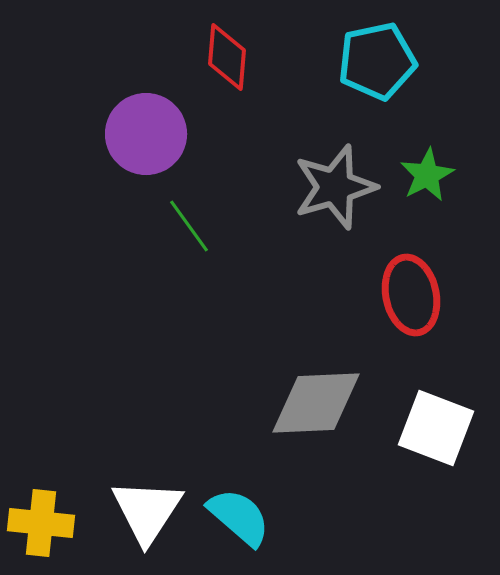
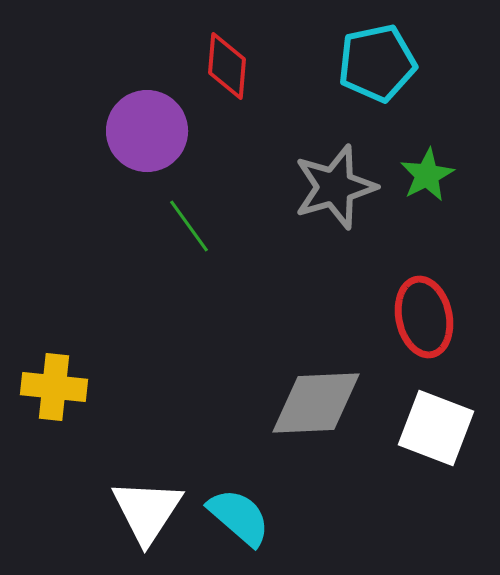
red diamond: moved 9 px down
cyan pentagon: moved 2 px down
purple circle: moved 1 px right, 3 px up
red ellipse: moved 13 px right, 22 px down
yellow cross: moved 13 px right, 136 px up
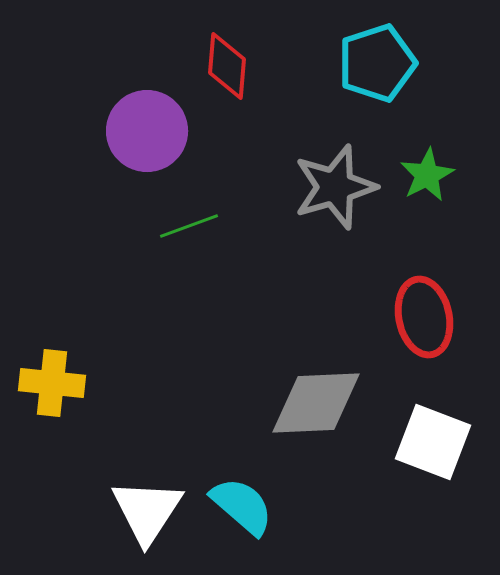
cyan pentagon: rotated 6 degrees counterclockwise
green line: rotated 74 degrees counterclockwise
yellow cross: moved 2 px left, 4 px up
white square: moved 3 px left, 14 px down
cyan semicircle: moved 3 px right, 11 px up
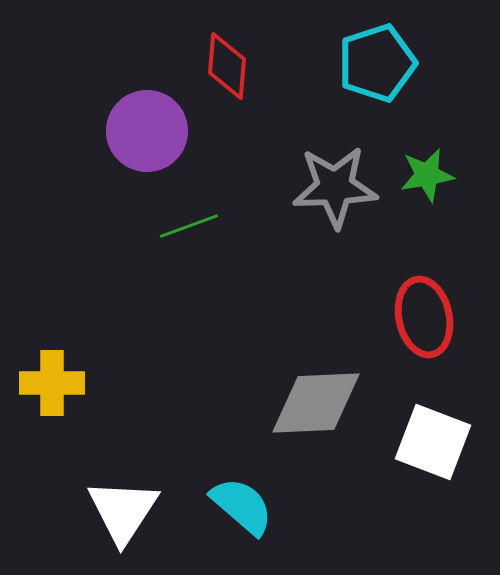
green star: rotated 18 degrees clockwise
gray star: rotated 14 degrees clockwise
yellow cross: rotated 6 degrees counterclockwise
white triangle: moved 24 px left
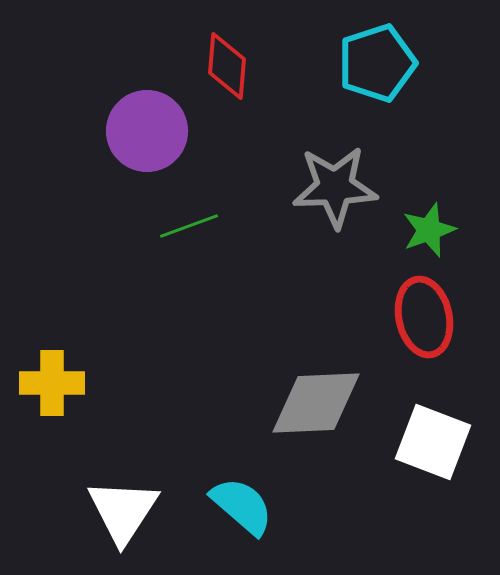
green star: moved 2 px right, 55 px down; rotated 10 degrees counterclockwise
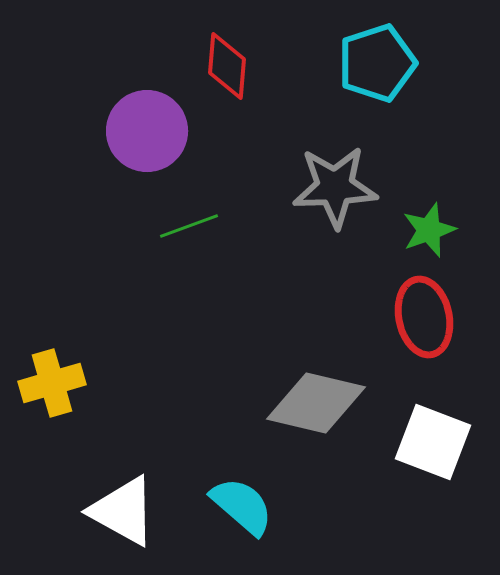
yellow cross: rotated 16 degrees counterclockwise
gray diamond: rotated 16 degrees clockwise
white triangle: rotated 34 degrees counterclockwise
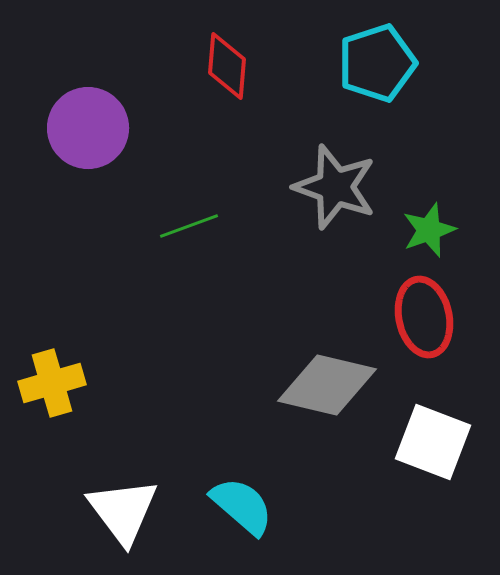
purple circle: moved 59 px left, 3 px up
gray star: rotated 22 degrees clockwise
gray diamond: moved 11 px right, 18 px up
white triangle: rotated 24 degrees clockwise
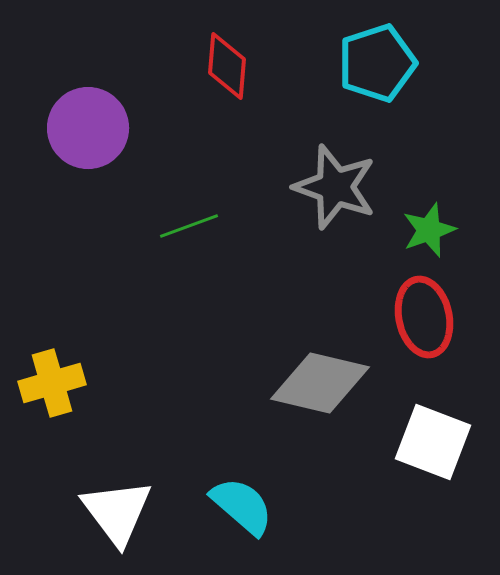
gray diamond: moved 7 px left, 2 px up
white triangle: moved 6 px left, 1 px down
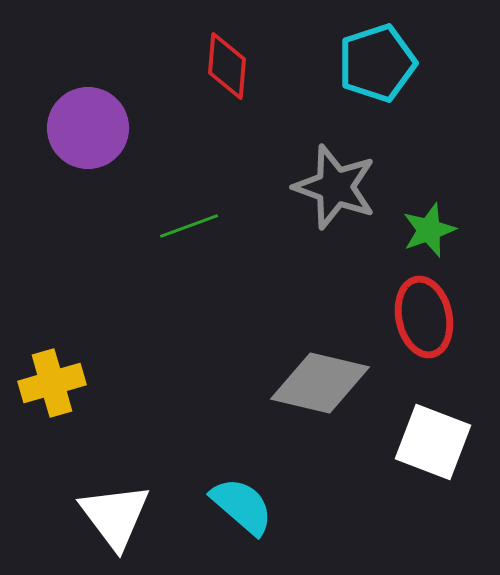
white triangle: moved 2 px left, 4 px down
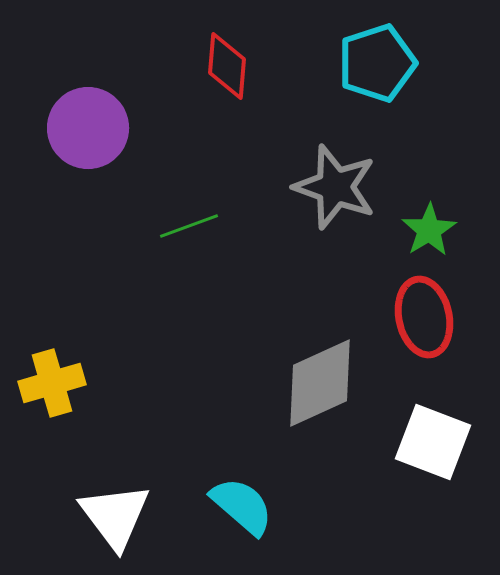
green star: rotated 12 degrees counterclockwise
gray diamond: rotated 38 degrees counterclockwise
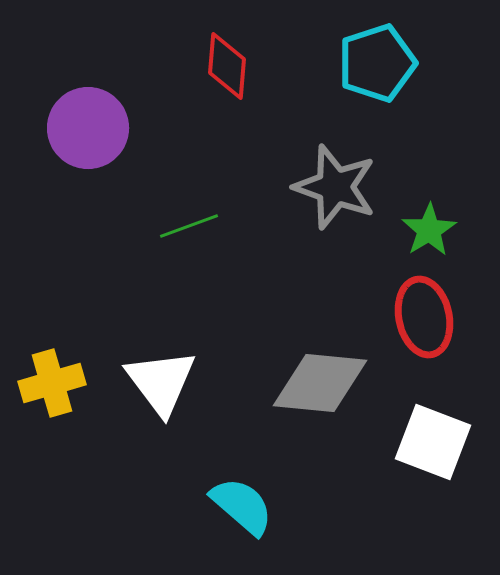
gray diamond: rotated 30 degrees clockwise
white triangle: moved 46 px right, 134 px up
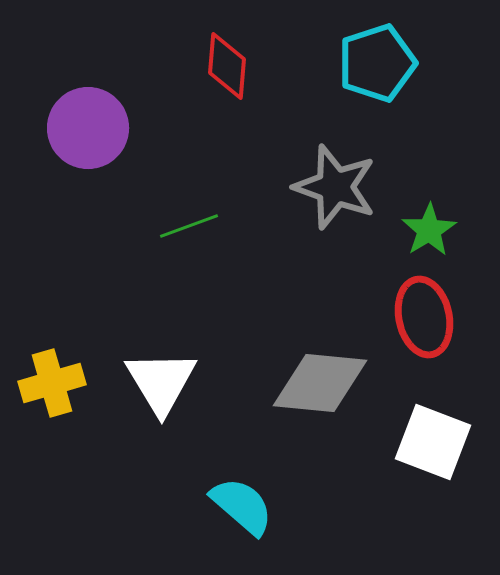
white triangle: rotated 6 degrees clockwise
